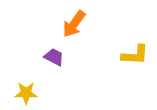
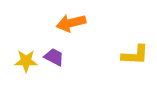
orange arrow: moved 3 px left, 1 px up; rotated 40 degrees clockwise
yellow star: moved 32 px up
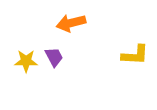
purple trapezoid: rotated 35 degrees clockwise
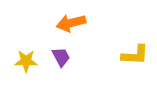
purple trapezoid: moved 7 px right
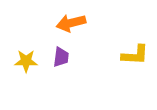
purple trapezoid: rotated 35 degrees clockwise
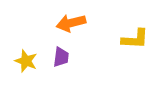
yellow L-shape: moved 16 px up
yellow star: rotated 20 degrees clockwise
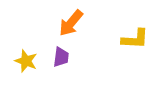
orange arrow: rotated 36 degrees counterclockwise
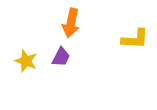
orange arrow: rotated 28 degrees counterclockwise
purple trapezoid: rotated 20 degrees clockwise
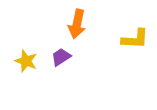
orange arrow: moved 6 px right, 1 px down
purple trapezoid: rotated 150 degrees counterclockwise
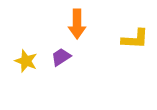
orange arrow: rotated 12 degrees counterclockwise
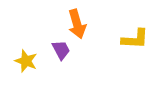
orange arrow: rotated 16 degrees counterclockwise
purple trapezoid: moved 7 px up; rotated 95 degrees clockwise
